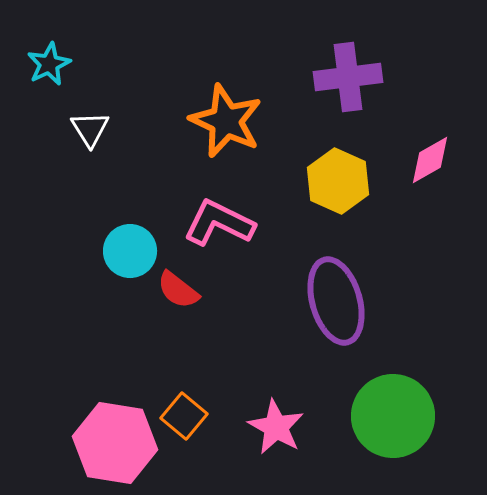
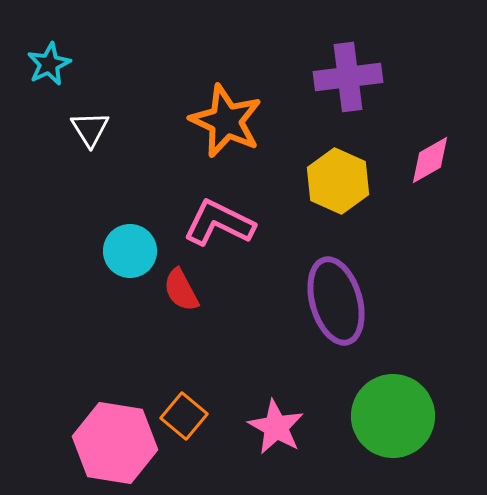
red semicircle: moved 3 px right; rotated 24 degrees clockwise
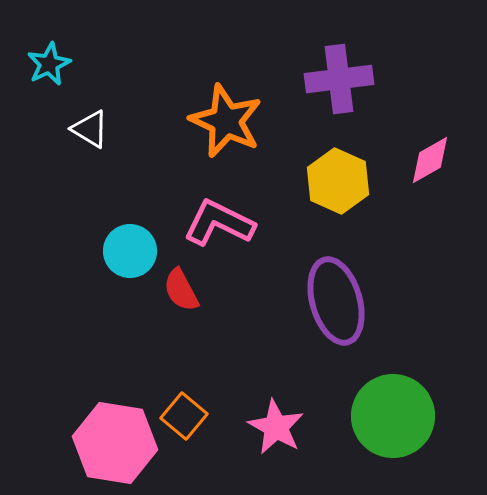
purple cross: moved 9 px left, 2 px down
white triangle: rotated 27 degrees counterclockwise
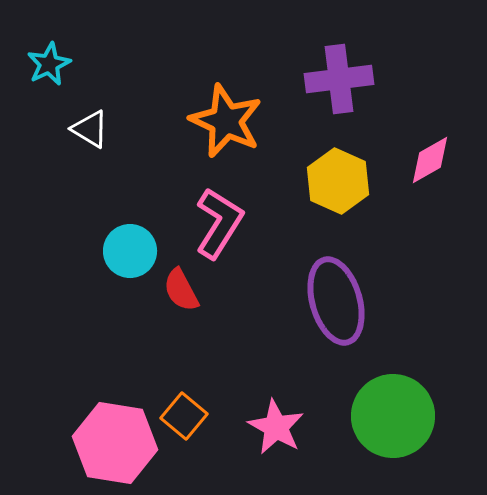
pink L-shape: rotated 96 degrees clockwise
